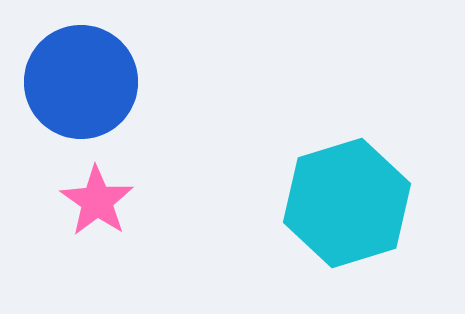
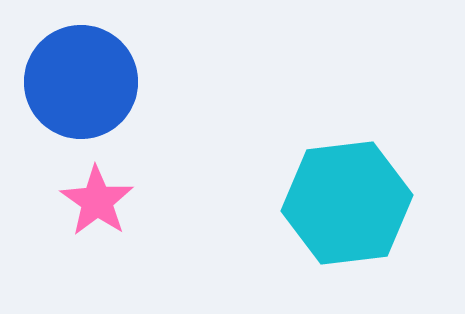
cyan hexagon: rotated 10 degrees clockwise
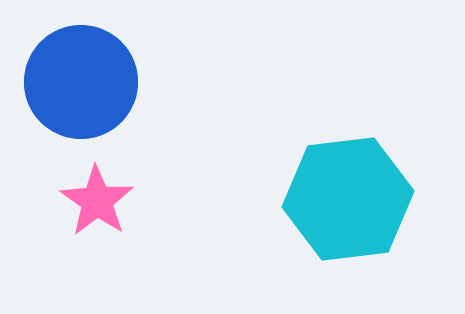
cyan hexagon: moved 1 px right, 4 px up
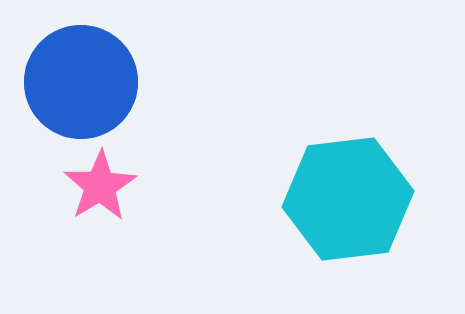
pink star: moved 3 px right, 15 px up; rotated 6 degrees clockwise
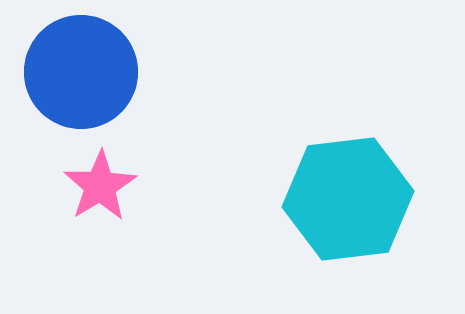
blue circle: moved 10 px up
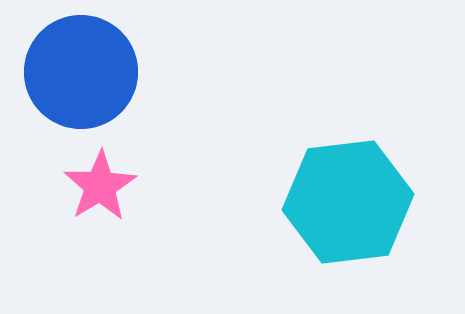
cyan hexagon: moved 3 px down
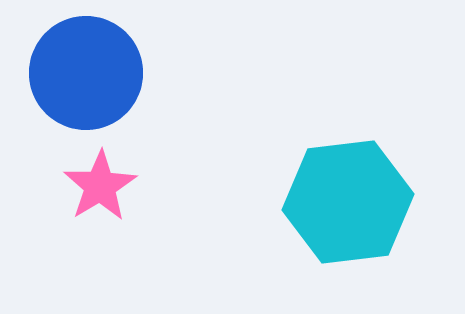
blue circle: moved 5 px right, 1 px down
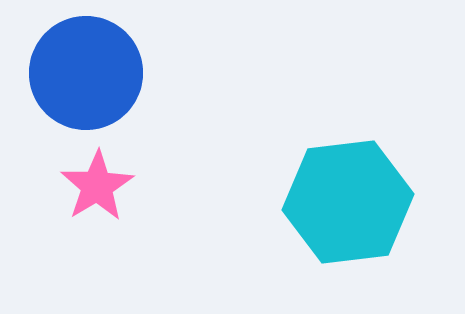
pink star: moved 3 px left
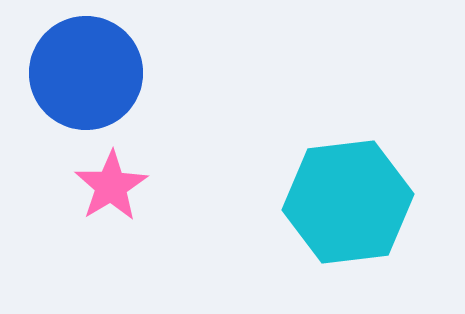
pink star: moved 14 px right
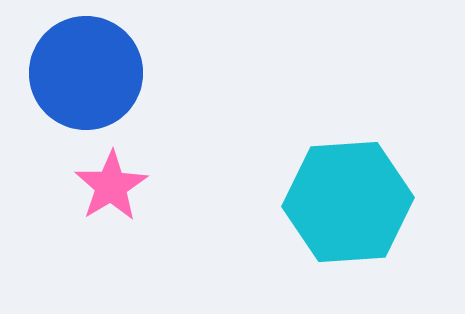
cyan hexagon: rotated 3 degrees clockwise
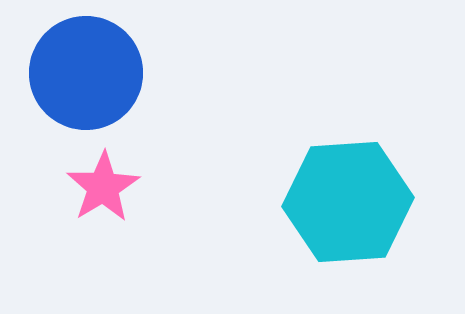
pink star: moved 8 px left, 1 px down
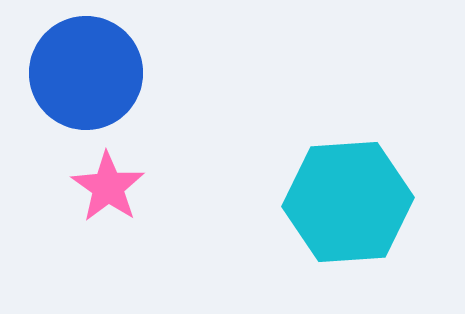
pink star: moved 5 px right; rotated 6 degrees counterclockwise
